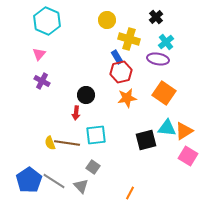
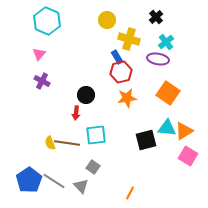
orange square: moved 4 px right
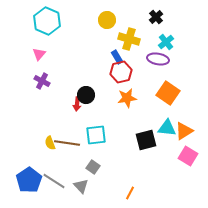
red arrow: moved 1 px right, 9 px up
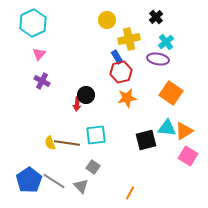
cyan hexagon: moved 14 px left, 2 px down; rotated 12 degrees clockwise
yellow cross: rotated 30 degrees counterclockwise
orange square: moved 3 px right
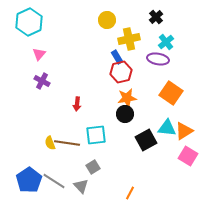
cyan hexagon: moved 4 px left, 1 px up
black circle: moved 39 px right, 19 px down
black square: rotated 15 degrees counterclockwise
gray square: rotated 24 degrees clockwise
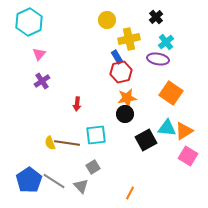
purple cross: rotated 28 degrees clockwise
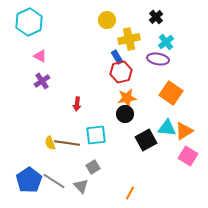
pink triangle: moved 1 px right, 2 px down; rotated 40 degrees counterclockwise
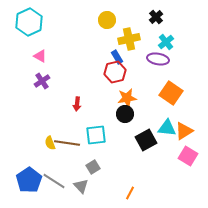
red hexagon: moved 6 px left
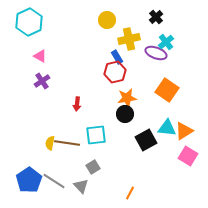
purple ellipse: moved 2 px left, 6 px up; rotated 10 degrees clockwise
orange square: moved 4 px left, 3 px up
yellow semicircle: rotated 32 degrees clockwise
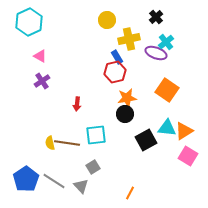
yellow semicircle: rotated 24 degrees counterclockwise
blue pentagon: moved 3 px left, 1 px up
